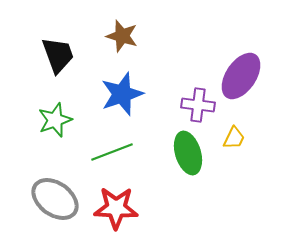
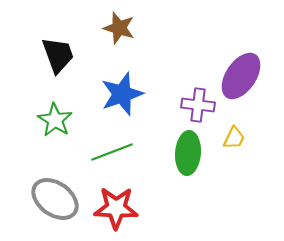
brown star: moved 3 px left, 8 px up
green star: rotated 20 degrees counterclockwise
green ellipse: rotated 21 degrees clockwise
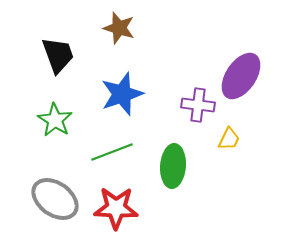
yellow trapezoid: moved 5 px left, 1 px down
green ellipse: moved 15 px left, 13 px down
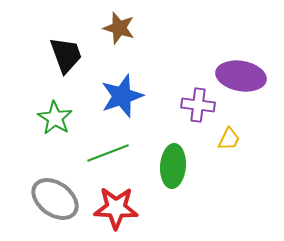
black trapezoid: moved 8 px right
purple ellipse: rotated 66 degrees clockwise
blue star: moved 2 px down
green star: moved 2 px up
green line: moved 4 px left, 1 px down
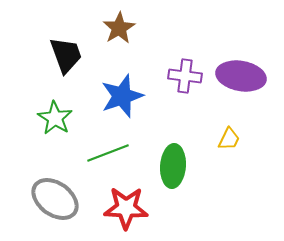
brown star: rotated 24 degrees clockwise
purple cross: moved 13 px left, 29 px up
red star: moved 10 px right
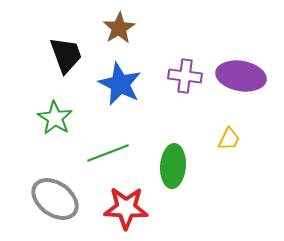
blue star: moved 2 px left, 12 px up; rotated 27 degrees counterclockwise
